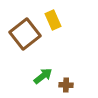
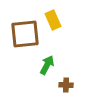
brown square: rotated 32 degrees clockwise
green arrow: moved 4 px right, 11 px up; rotated 24 degrees counterclockwise
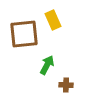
brown square: moved 1 px left
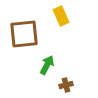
yellow rectangle: moved 8 px right, 4 px up
brown cross: rotated 16 degrees counterclockwise
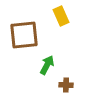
brown square: moved 1 px down
brown cross: rotated 16 degrees clockwise
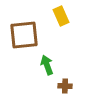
green arrow: rotated 48 degrees counterclockwise
brown cross: moved 1 px left, 1 px down
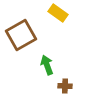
yellow rectangle: moved 3 px left, 3 px up; rotated 30 degrees counterclockwise
brown square: moved 3 px left; rotated 24 degrees counterclockwise
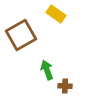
yellow rectangle: moved 2 px left, 1 px down
green arrow: moved 5 px down
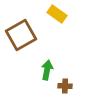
yellow rectangle: moved 1 px right
green arrow: rotated 30 degrees clockwise
